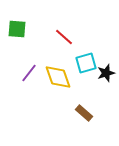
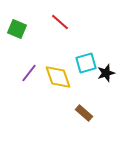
green square: rotated 18 degrees clockwise
red line: moved 4 px left, 15 px up
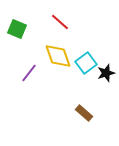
cyan square: rotated 20 degrees counterclockwise
yellow diamond: moved 21 px up
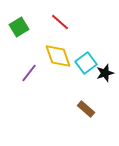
green square: moved 2 px right, 2 px up; rotated 36 degrees clockwise
black star: moved 1 px left
brown rectangle: moved 2 px right, 4 px up
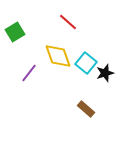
red line: moved 8 px right
green square: moved 4 px left, 5 px down
cyan square: rotated 15 degrees counterclockwise
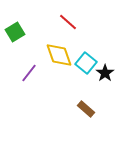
yellow diamond: moved 1 px right, 1 px up
black star: rotated 18 degrees counterclockwise
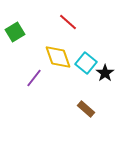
yellow diamond: moved 1 px left, 2 px down
purple line: moved 5 px right, 5 px down
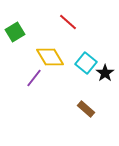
yellow diamond: moved 8 px left; rotated 12 degrees counterclockwise
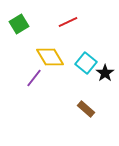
red line: rotated 66 degrees counterclockwise
green square: moved 4 px right, 8 px up
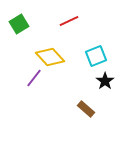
red line: moved 1 px right, 1 px up
yellow diamond: rotated 12 degrees counterclockwise
cyan square: moved 10 px right, 7 px up; rotated 30 degrees clockwise
black star: moved 8 px down
